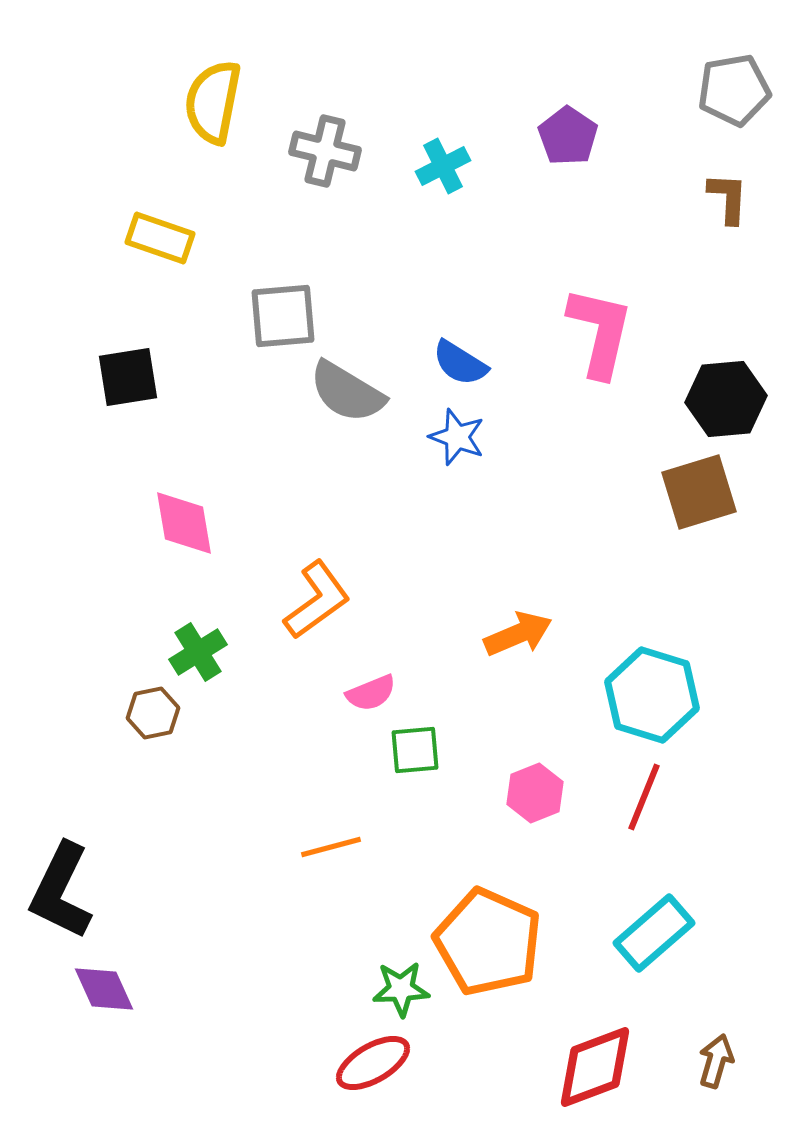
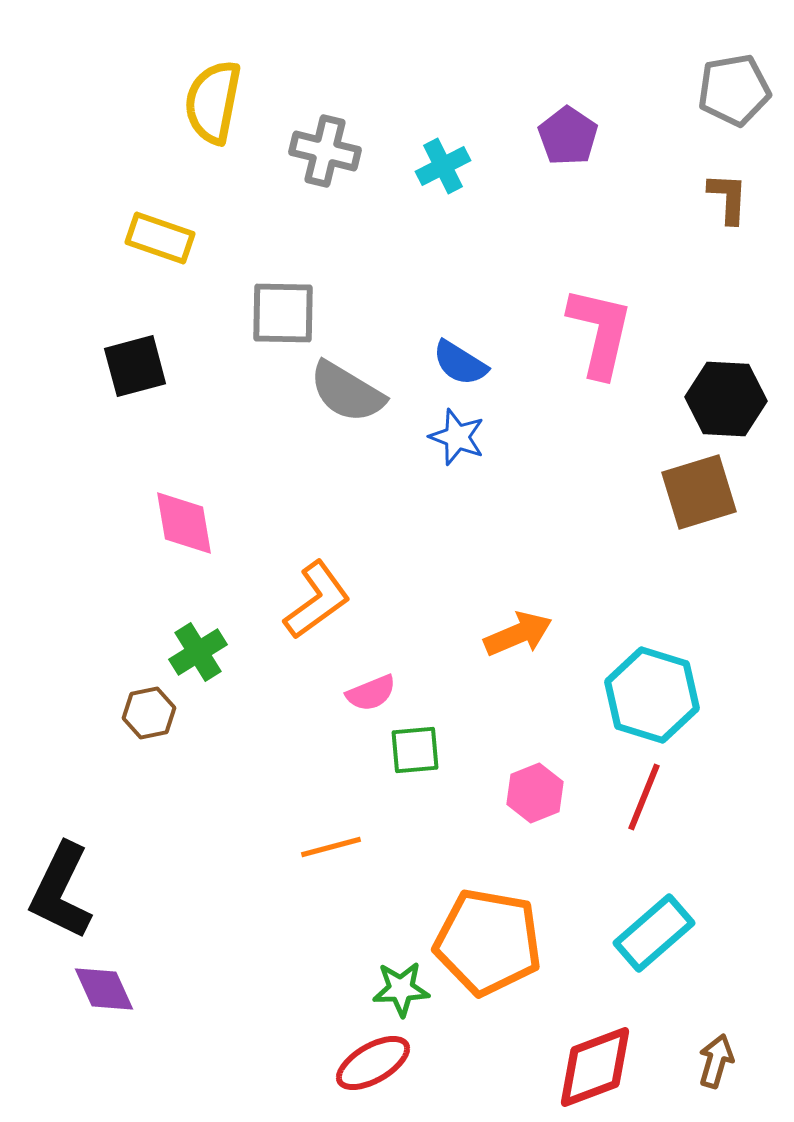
gray square: moved 3 px up; rotated 6 degrees clockwise
black square: moved 7 px right, 11 px up; rotated 6 degrees counterclockwise
black hexagon: rotated 8 degrees clockwise
brown hexagon: moved 4 px left
orange pentagon: rotated 14 degrees counterclockwise
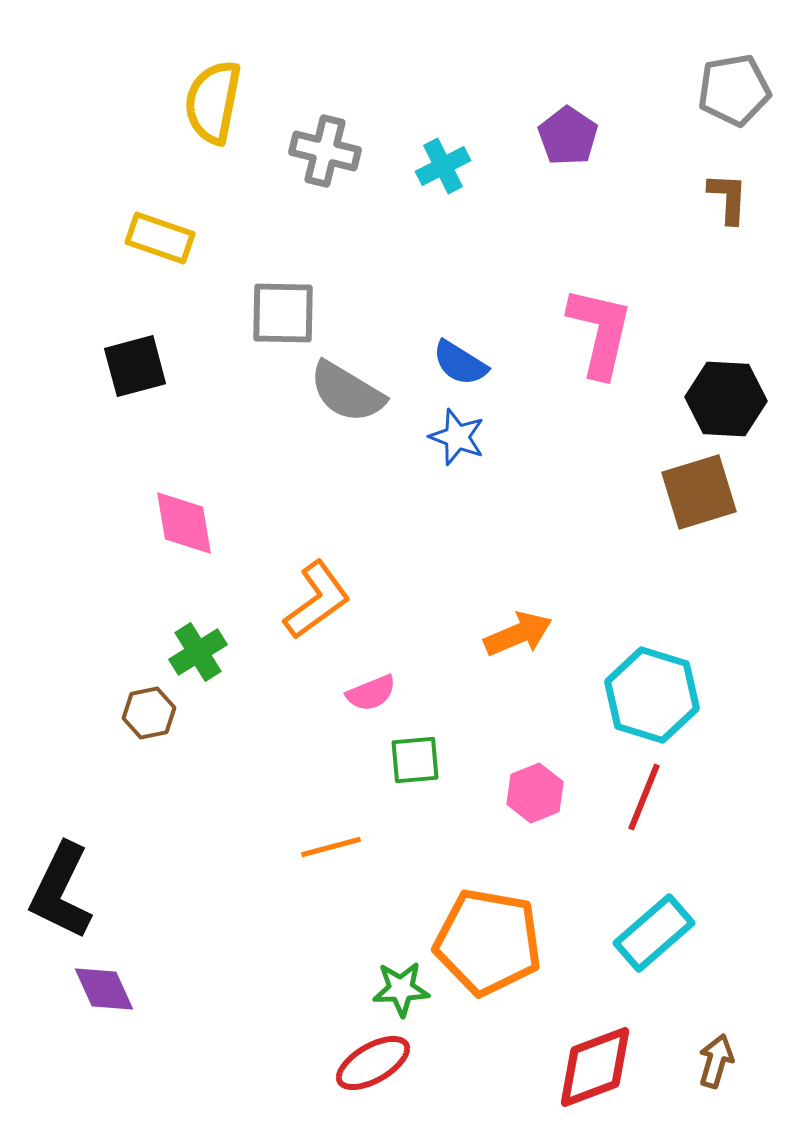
green square: moved 10 px down
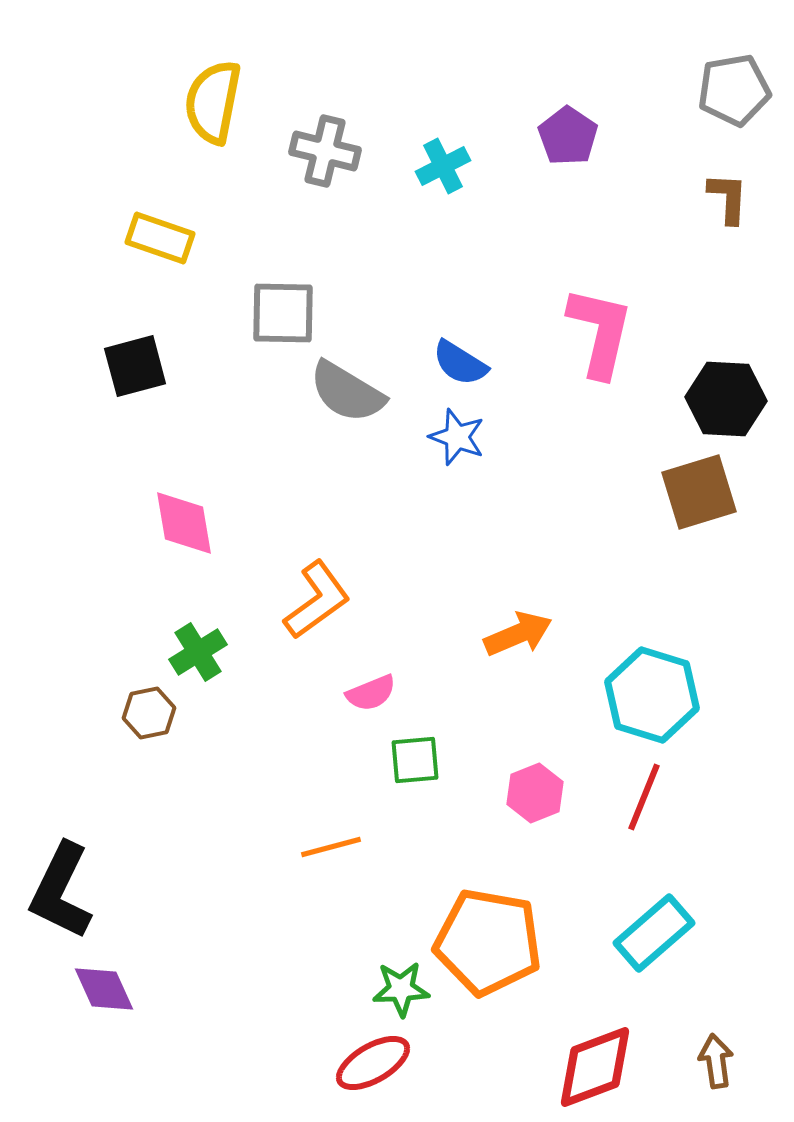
brown arrow: rotated 24 degrees counterclockwise
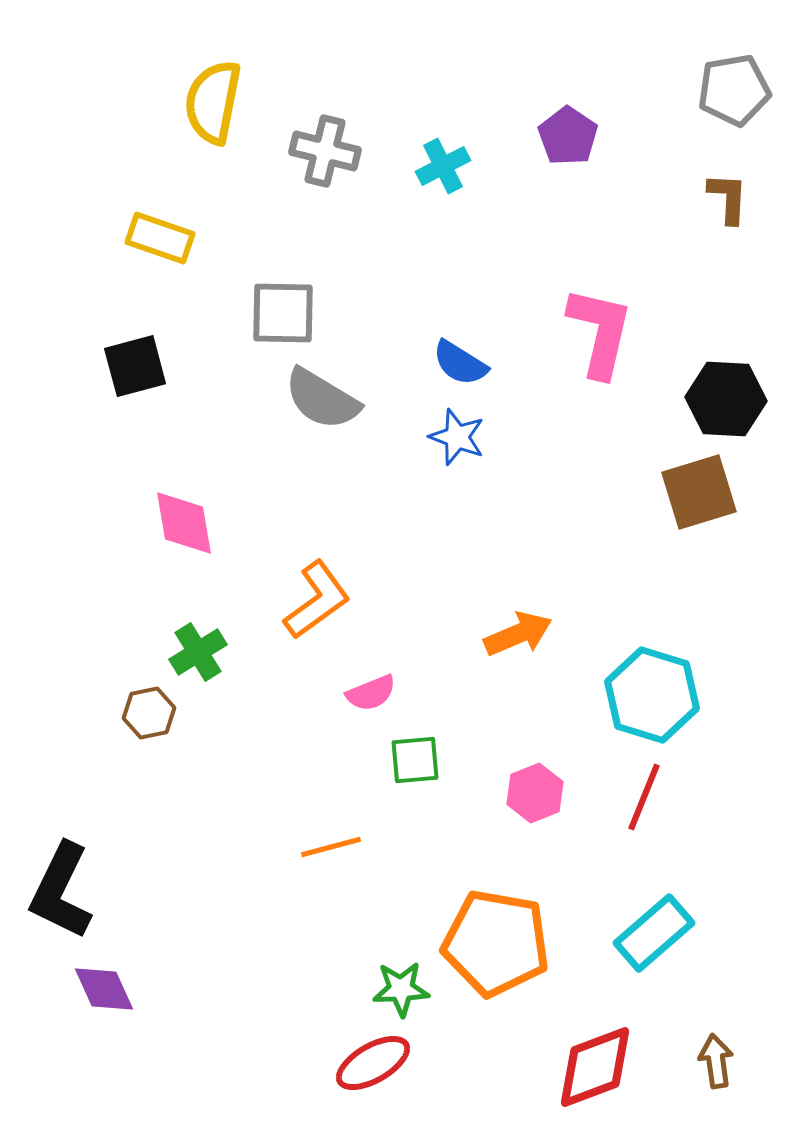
gray semicircle: moved 25 px left, 7 px down
orange pentagon: moved 8 px right, 1 px down
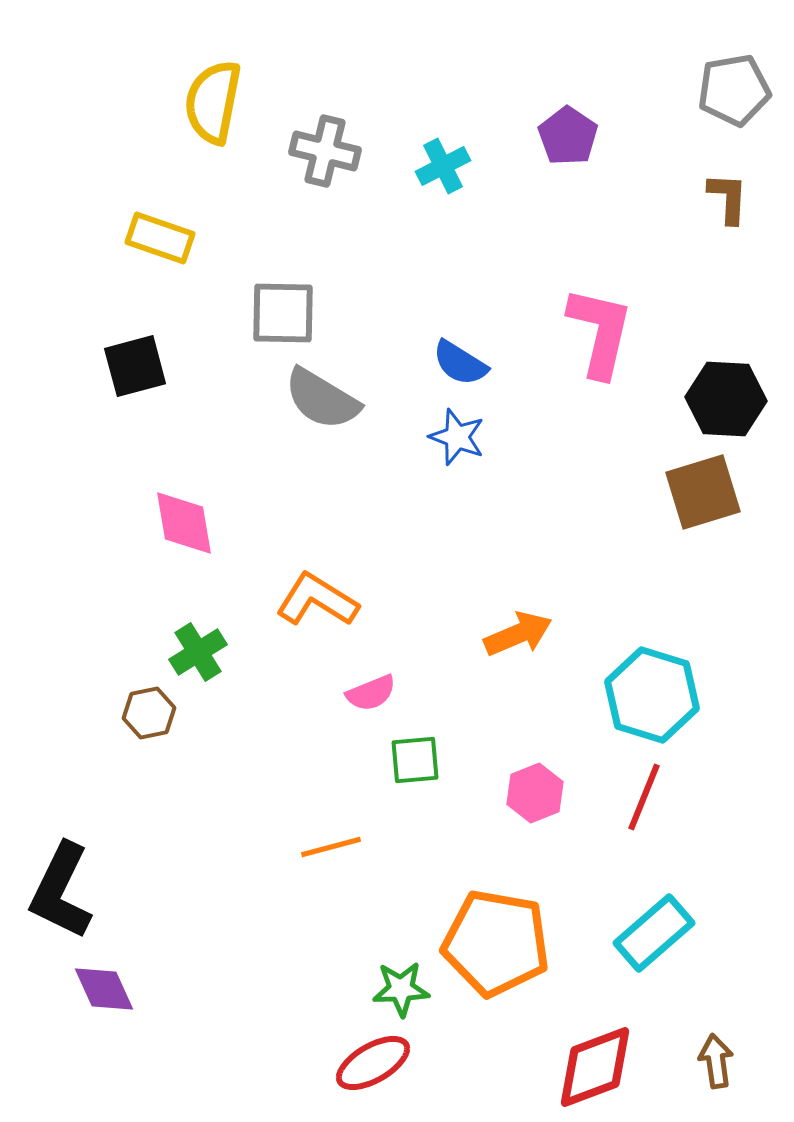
brown square: moved 4 px right
orange L-shape: rotated 112 degrees counterclockwise
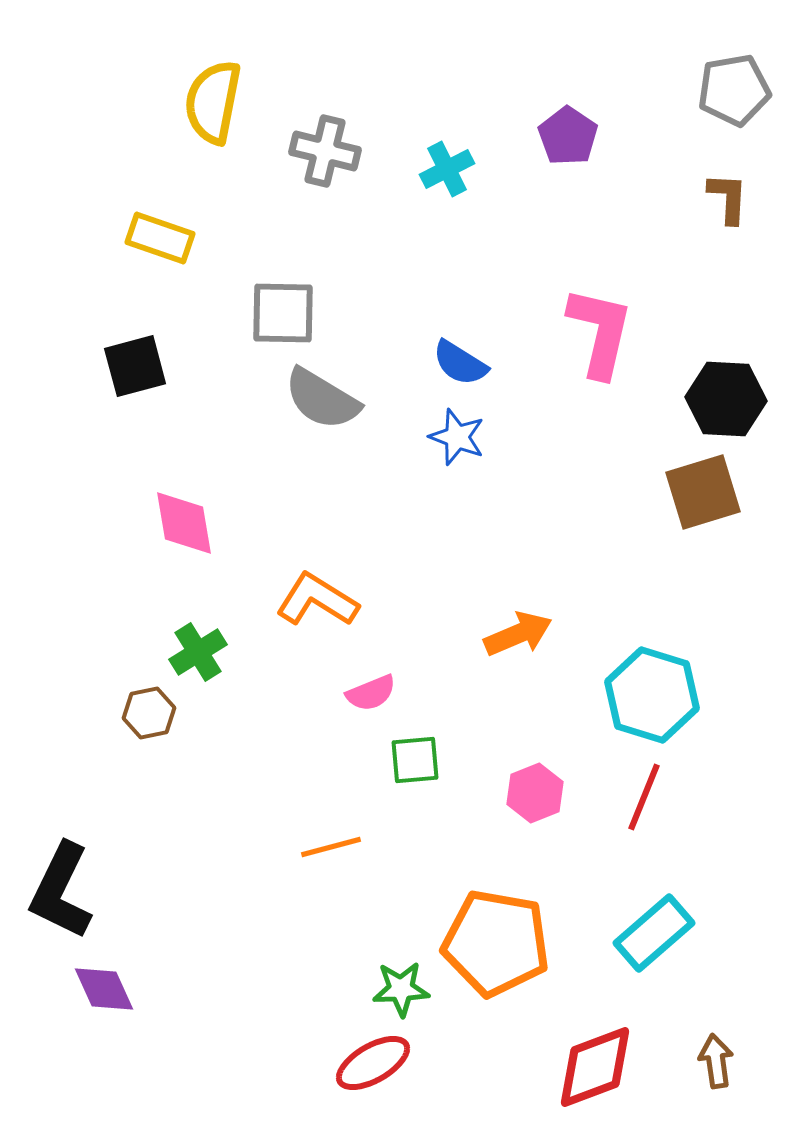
cyan cross: moved 4 px right, 3 px down
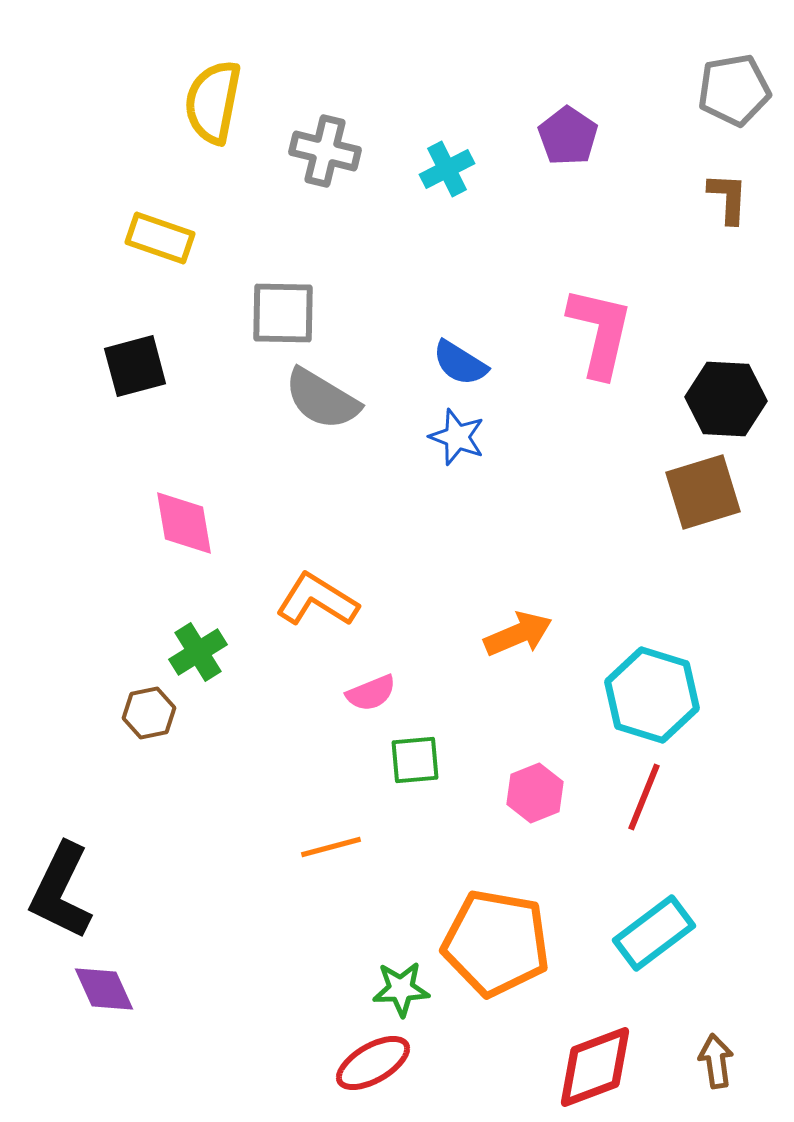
cyan rectangle: rotated 4 degrees clockwise
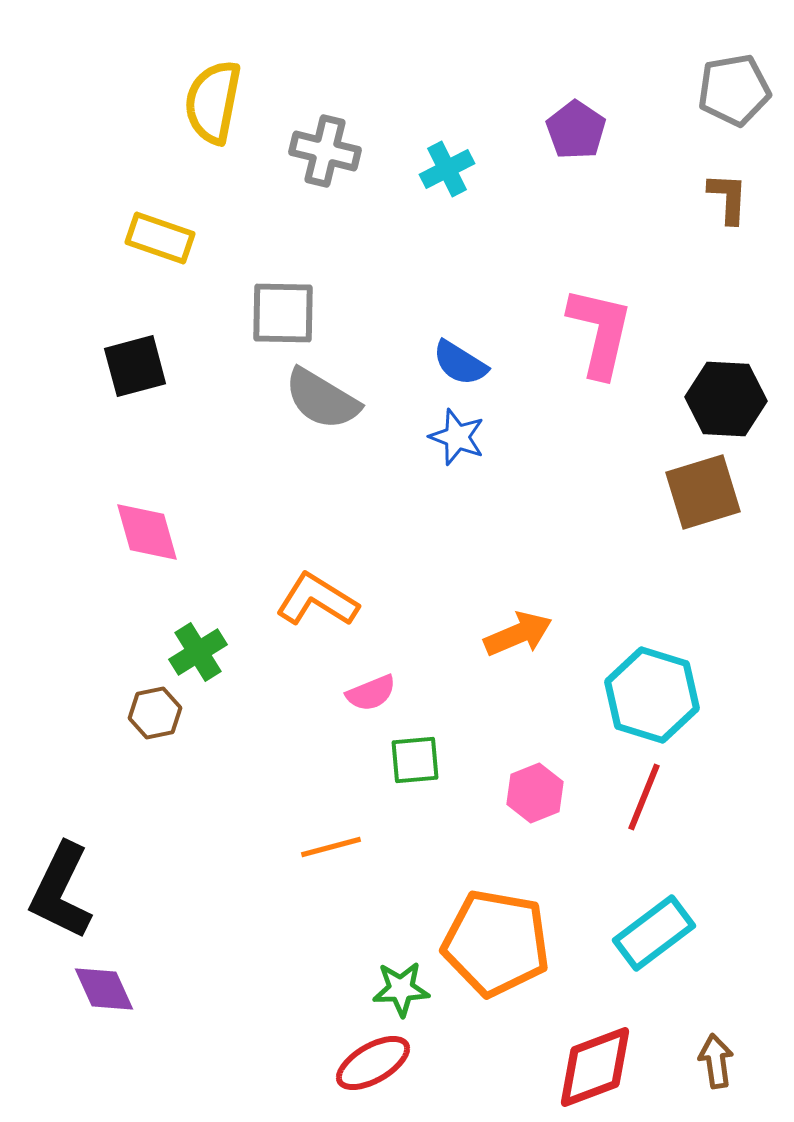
purple pentagon: moved 8 px right, 6 px up
pink diamond: moved 37 px left, 9 px down; rotated 6 degrees counterclockwise
brown hexagon: moved 6 px right
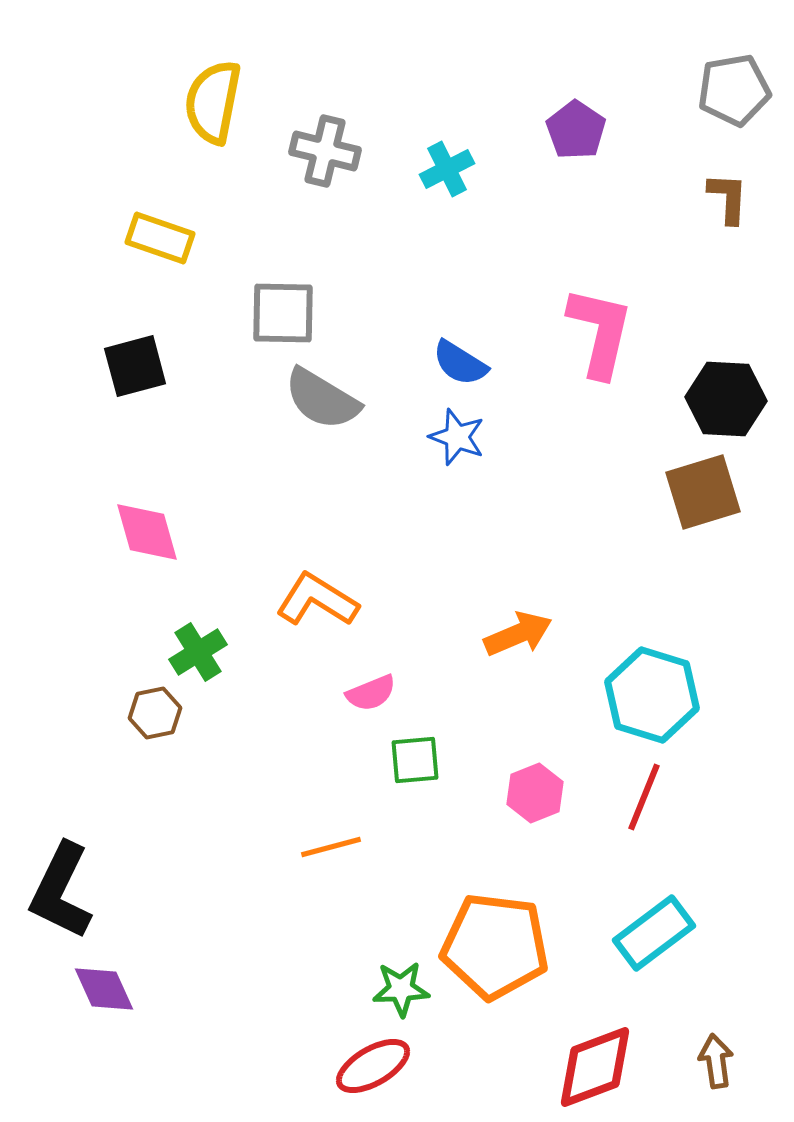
orange pentagon: moved 1 px left, 3 px down; rotated 3 degrees counterclockwise
red ellipse: moved 3 px down
